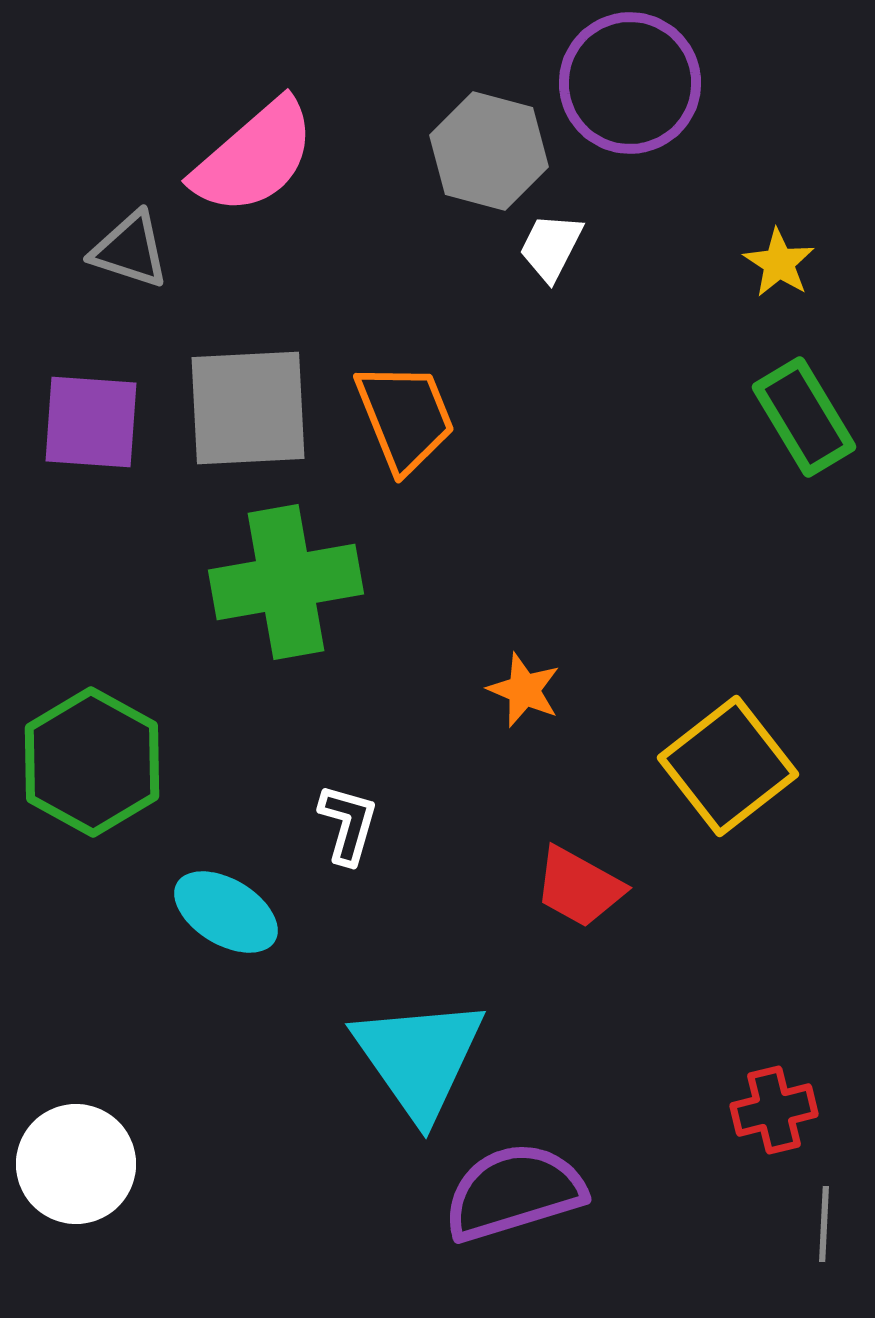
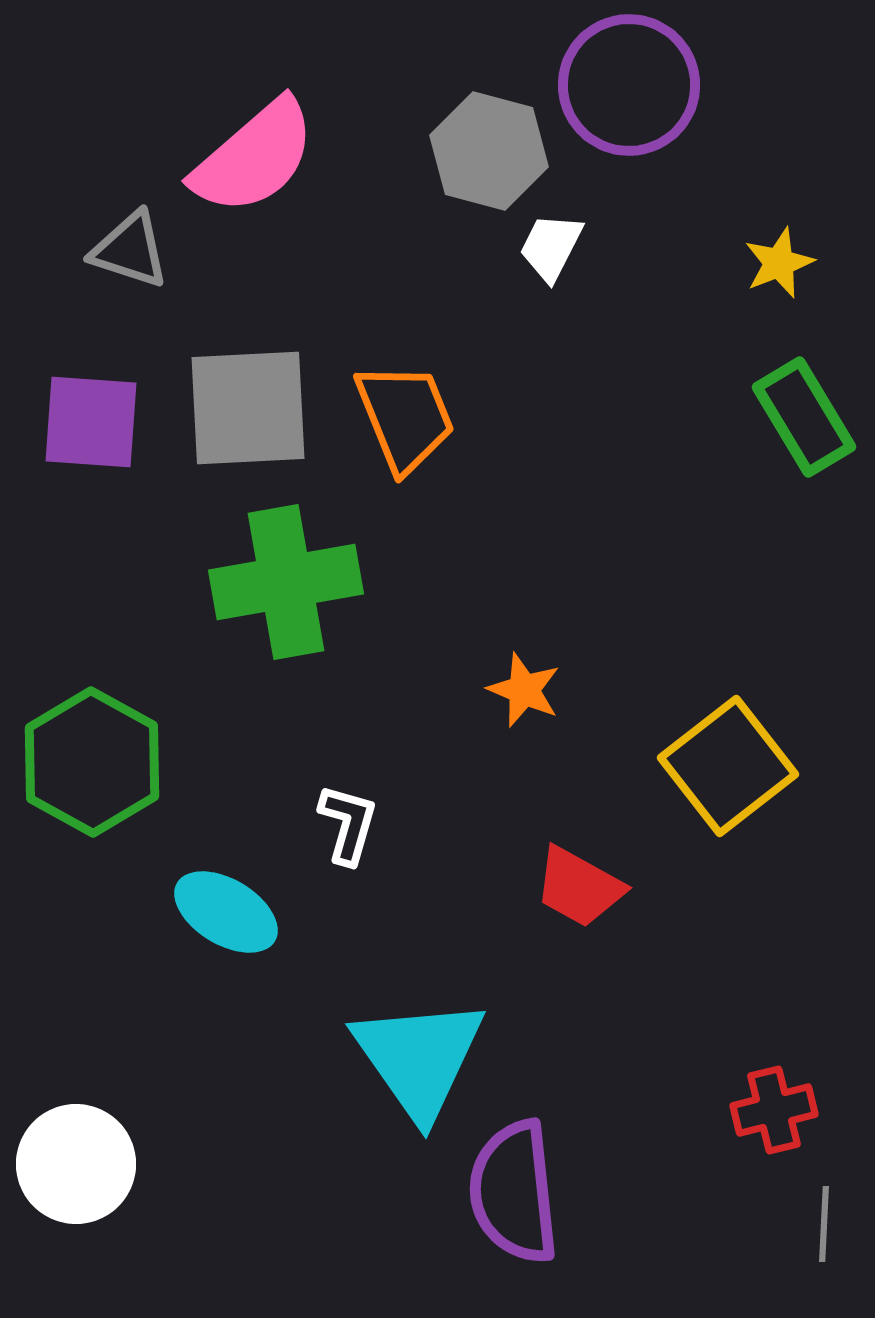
purple circle: moved 1 px left, 2 px down
yellow star: rotated 18 degrees clockwise
purple semicircle: rotated 79 degrees counterclockwise
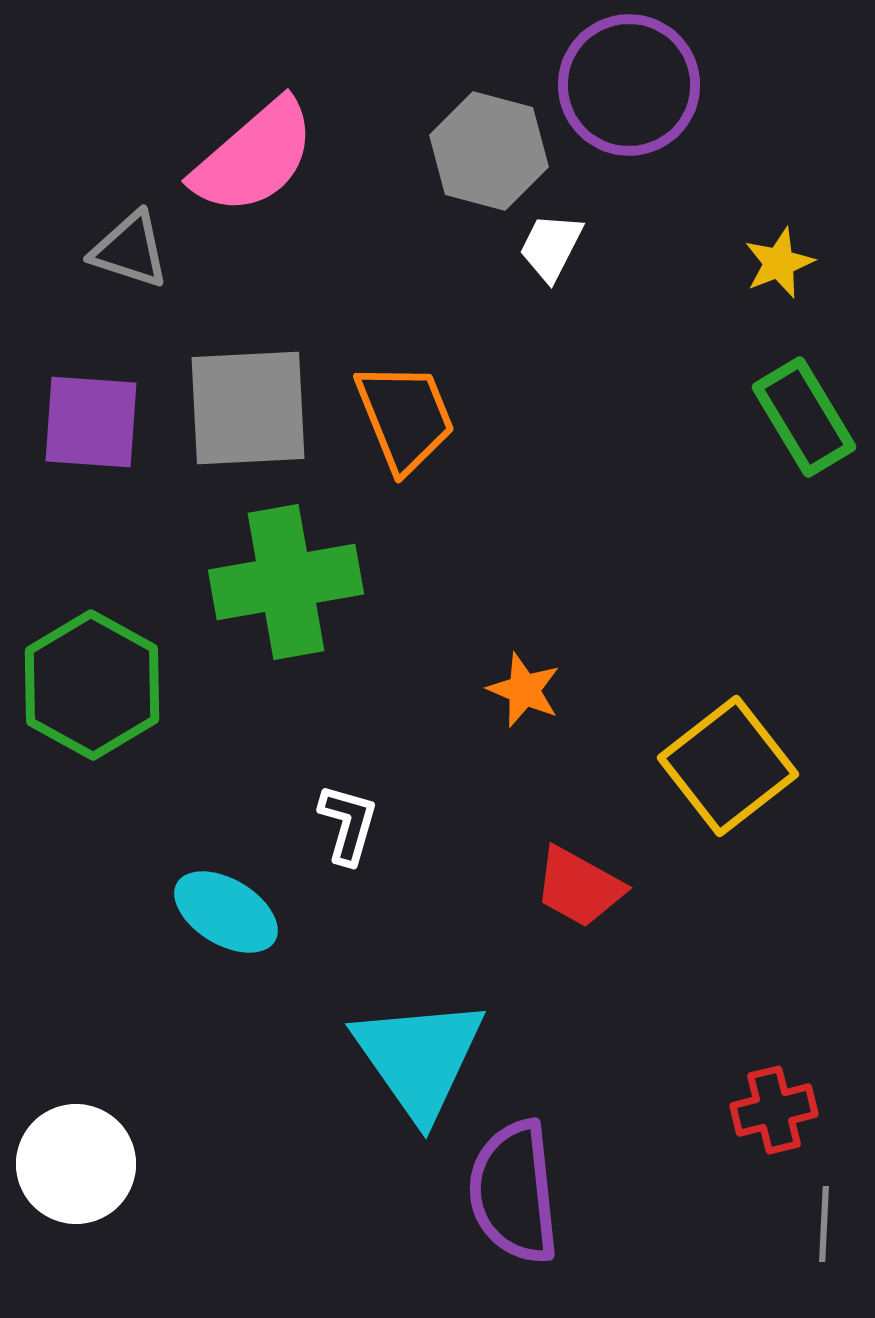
green hexagon: moved 77 px up
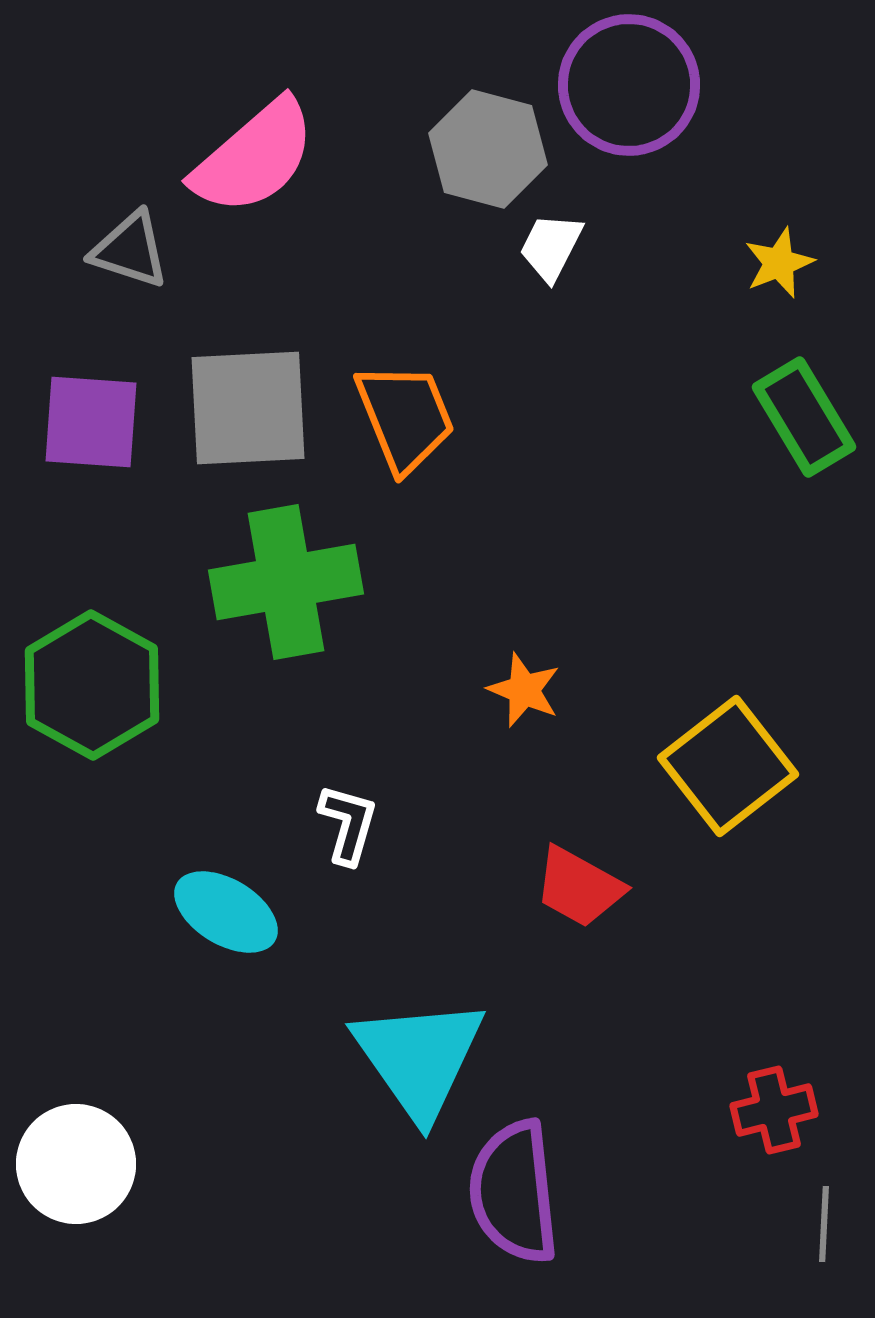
gray hexagon: moved 1 px left, 2 px up
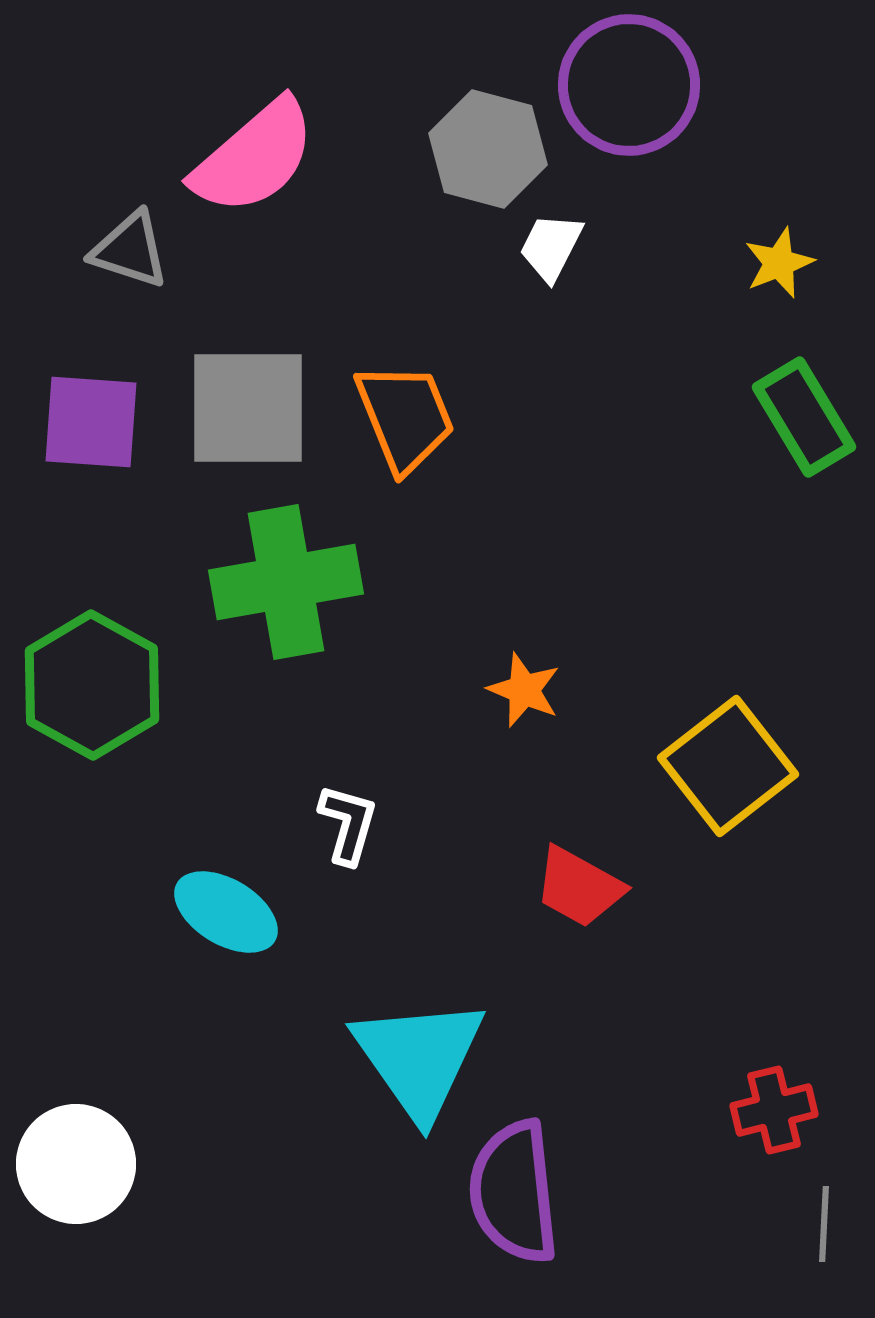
gray square: rotated 3 degrees clockwise
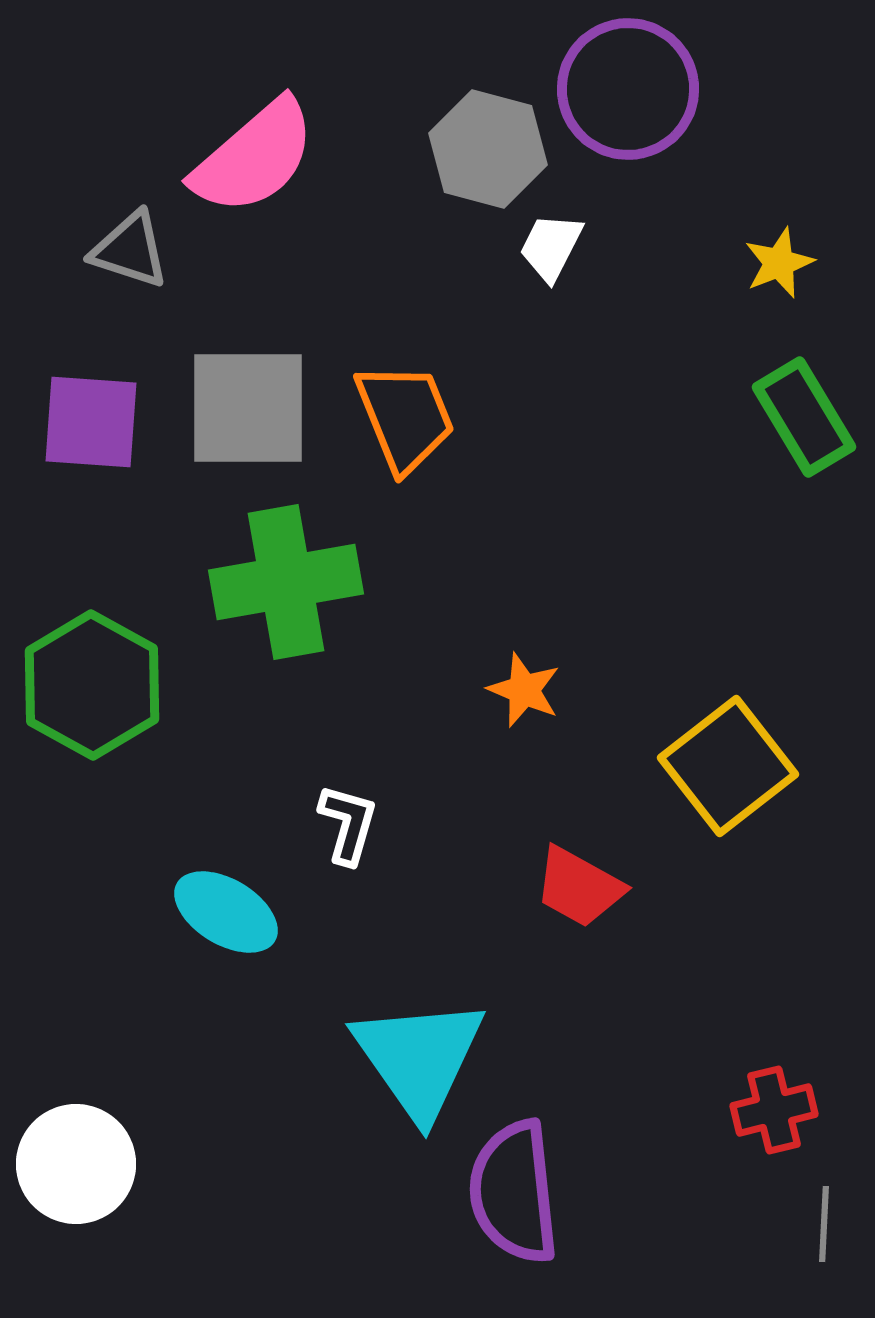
purple circle: moved 1 px left, 4 px down
